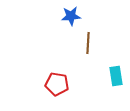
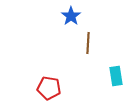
blue star: rotated 30 degrees counterclockwise
red pentagon: moved 8 px left, 4 px down
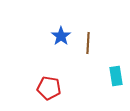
blue star: moved 10 px left, 20 px down
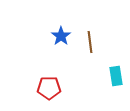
brown line: moved 2 px right, 1 px up; rotated 10 degrees counterclockwise
red pentagon: rotated 10 degrees counterclockwise
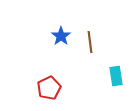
red pentagon: rotated 25 degrees counterclockwise
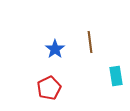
blue star: moved 6 px left, 13 px down
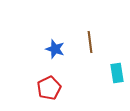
blue star: rotated 18 degrees counterclockwise
cyan rectangle: moved 1 px right, 3 px up
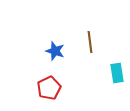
blue star: moved 2 px down
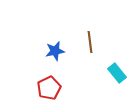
blue star: rotated 30 degrees counterclockwise
cyan rectangle: rotated 30 degrees counterclockwise
